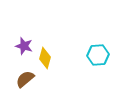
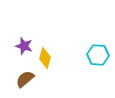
cyan hexagon: rotated 10 degrees clockwise
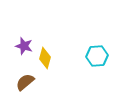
cyan hexagon: moved 1 px left, 1 px down; rotated 10 degrees counterclockwise
brown semicircle: moved 3 px down
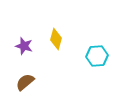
yellow diamond: moved 11 px right, 19 px up
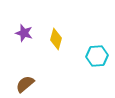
purple star: moved 13 px up
brown semicircle: moved 2 px down
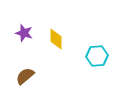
yellow diamond: rotated 15 degrees counterclockwise
brown semicircle: moved 8 px up
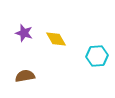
yellow diamond: rotated 30 degrees counterclockwise
brown semicircle: rotated 30 degrees clockwise
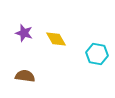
cyan hexagon: moved 2 px up; rotated 15 degrees clockwise
brown semicircle: rotated 18 degrees clockwise
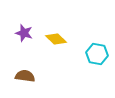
yellow diamond: rotated 15 degrees counterclockwise
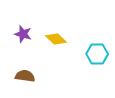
purple star: moved 1 px left, 1 px down
cyan hexagon: rotated 10 degrees counterclockwise
